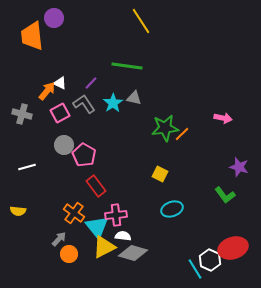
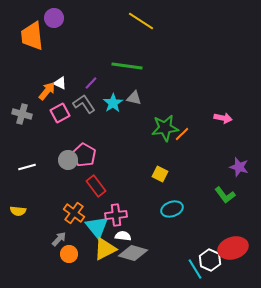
yellow line: rotated 24 degrees counterclockwise
gray circle: moved 4 px right, 15 px down
yellow triangle: moved 1 px right, 2 px down
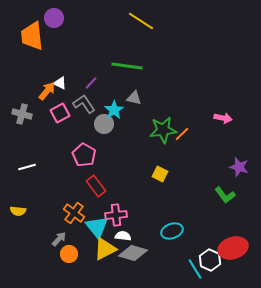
cyan star: moved 1 px right, 7 px down
green star: moved 2 px left, 2 px down
gray circle: moved 36 px right, 36 px up
cyan ellipse: moved 22 px down
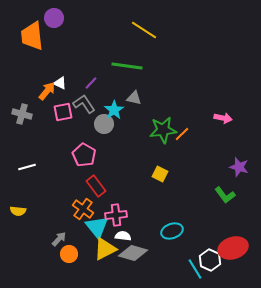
yellow line: moved 3 px right, 9 px down
pink square: moved 3 px right, 1 px up; rotated 18 degrees clockwise
orange cross: moved 9 px right, 4 px up
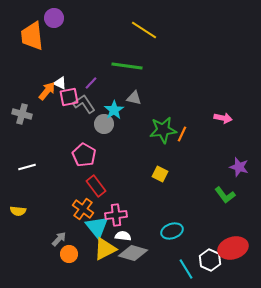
pink square: moved 6 px right, 15 px up
orange line: rotated 21 degrees counterclockwise
cyan line: moved 9 px left
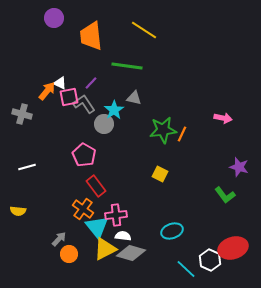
orange trapezoid: moved 59 px right
gray diamond: moved 2 px left
cyan line: rotated 15 degrees counterclockwise
